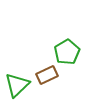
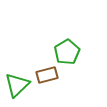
brown rectangle: rotated 10 degrees clockwise
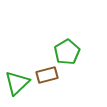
green triangle: moved 2 px up
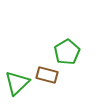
brown rectangle: rotated 30 degrees clockwise
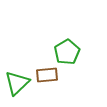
brown rectangle: rotated 20 degrees counterclockwise
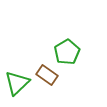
brown rectangle: rotated 40 degrees clockwise
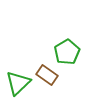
green triangle: moved 1 px right
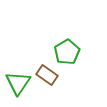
green triangle: rotated 12 degrees counterclockwise
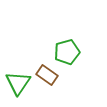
green pentagon: rotated 15 degrees clockwise
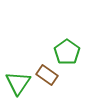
green pentagon: rotated 20 degrees counterclockwise
